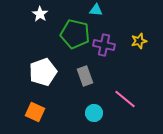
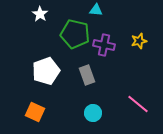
white pentagon: moved 3 px right, 1 px up
gray rectangle: moved 2 px right, 1 px up
pink line: moved 13 px right, 5 px down
cyan circle: moved 1 px left
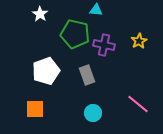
yellow star: rotated 14 degrees counterclockwise
orange square: moved 3 px up; rotated 24 degrees counterclockwise
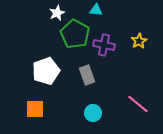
white star: moved 17 px right, 1 px up; rotated 14 degrees clockwise
green pentagon: rotated 16 degrees clockwise
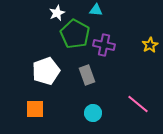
yellow star: moved 11 px right, 4 px down
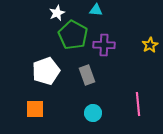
green pentagon: moved 2 px left, 1 px down
purple cross: rotated 10 degrees counterclockwise
pink line: rotated 45 degrees clockwise
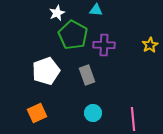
pink line: moved 5 px left, 15 px down
orange square: moved 2 px right, 4 px down; rotated 24 degrees counterclockwise
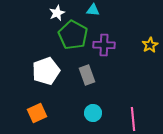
cyan triangle: moved 3 px left
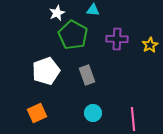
purple cross: moved 13 px right, 6 px up
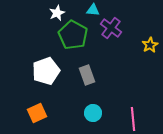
purple cross: moved 6 px left, 11 px up; rotated 35 degrees clockwise
